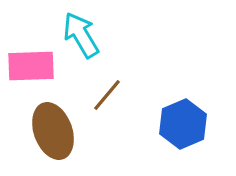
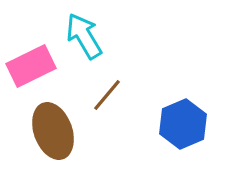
cyan arrow: moved 3 px right, 1 px down
pink rectangle: rotated 24 degrees counterclockwise
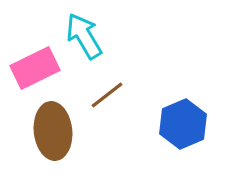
pink rectangle: moved 4 px right, 2 px down
brown line: rotated 12 degrees clockwise
brown ellipse: rotated 14 degrees clockwise
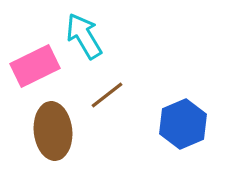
pink rectangle: moved 2 px up
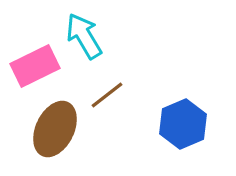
brown ellipse: moved 2 px right, 2 px up; rotated 32 degrees clockwise
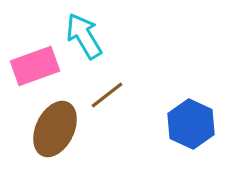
pink rectangle: rotated 6 degrees clockwise
blue hexagon: moved 8 px right; rotated 12 degrees counterclockwise
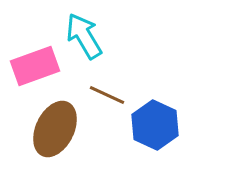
brown line: rotated 63 degrees clockwise
blue hexagon: moved 36 px left, 1 px down
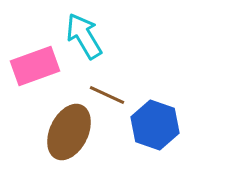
blue hexagon: rotated 6 degrees counterclockwise
brown ellipse: moved 14 px right, 3 px down
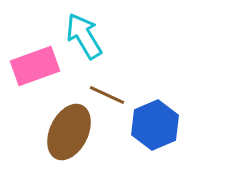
blue hexagon: rotated 18 degrees clockwise
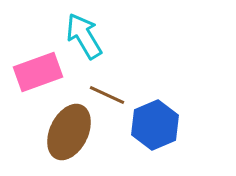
pink rectangle: moved 3 px right, 6 px down
